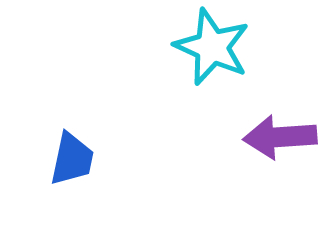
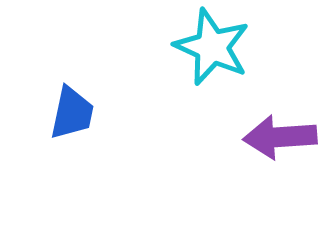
blue trapezoid: moved 46 px up
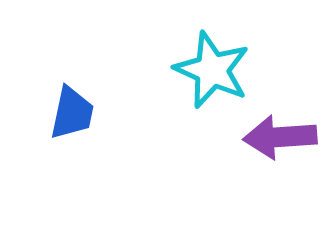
cyan star: moved 23 px down
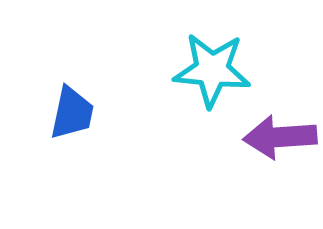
cyan star: rotated 18 degrees counterclockwise
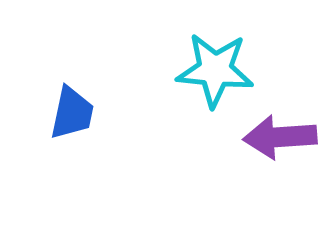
cyan star: moved 3 px right
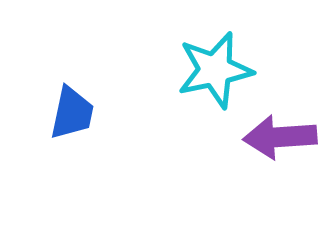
cyan star: rotated 18 degrees counterclockwise
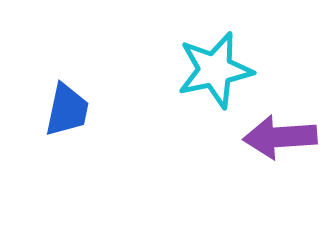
blue trapezoid: moved 5 px left, 3 px up
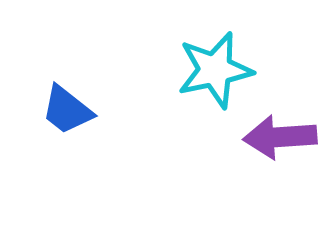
blue trapezoid: rotated 116 degrees clockwise
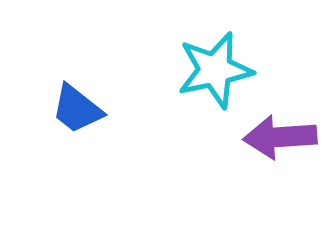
blue trapezoid: moved 10 px right, 1 px up
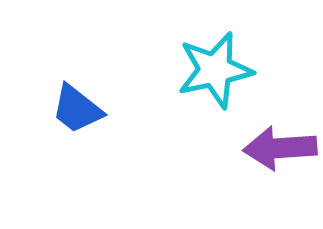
purple arrow: moved 11 px down
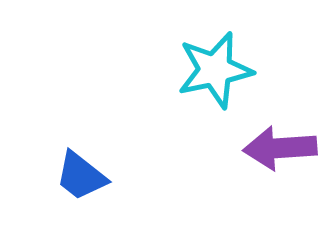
blue trapezoid: moved 4 px right, 67 px down
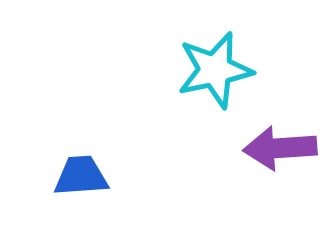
blue trapezoid: rotated 138 degrees clockwise
